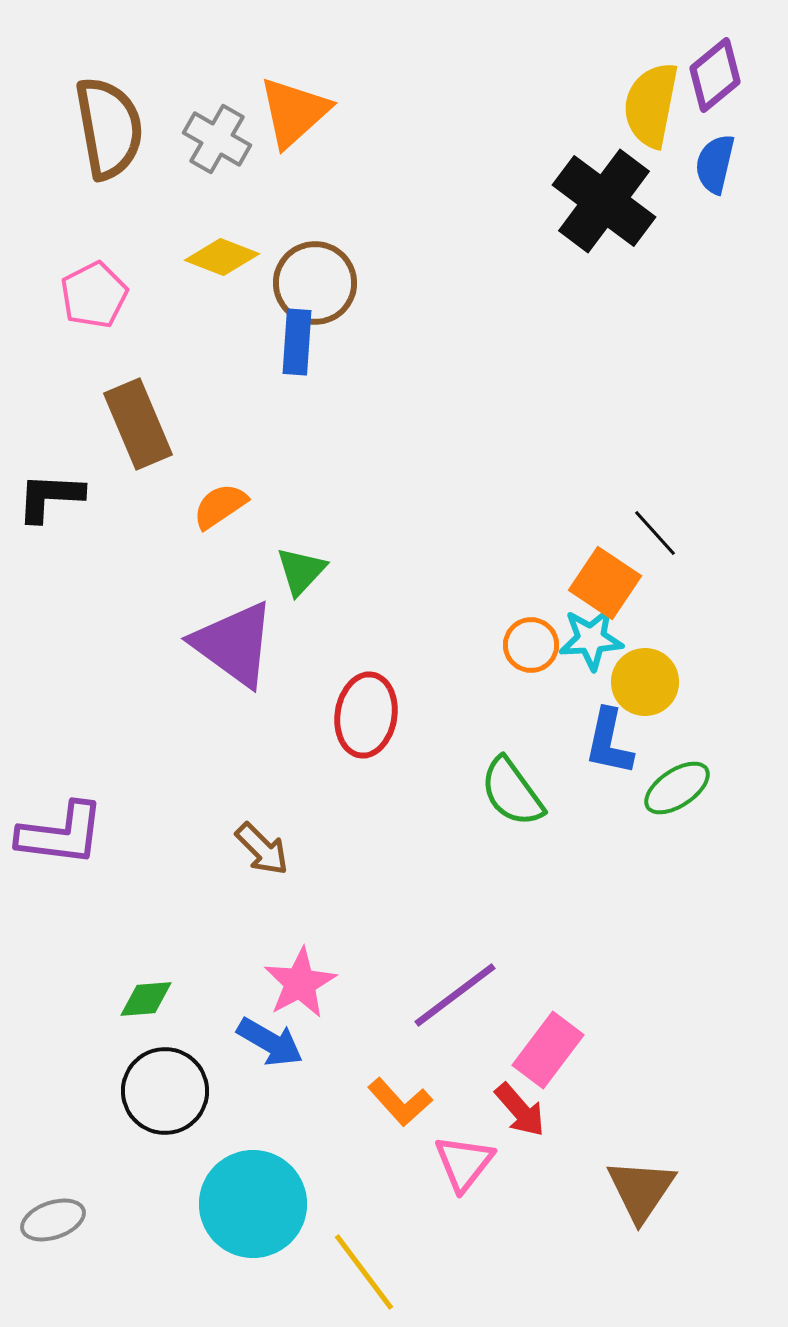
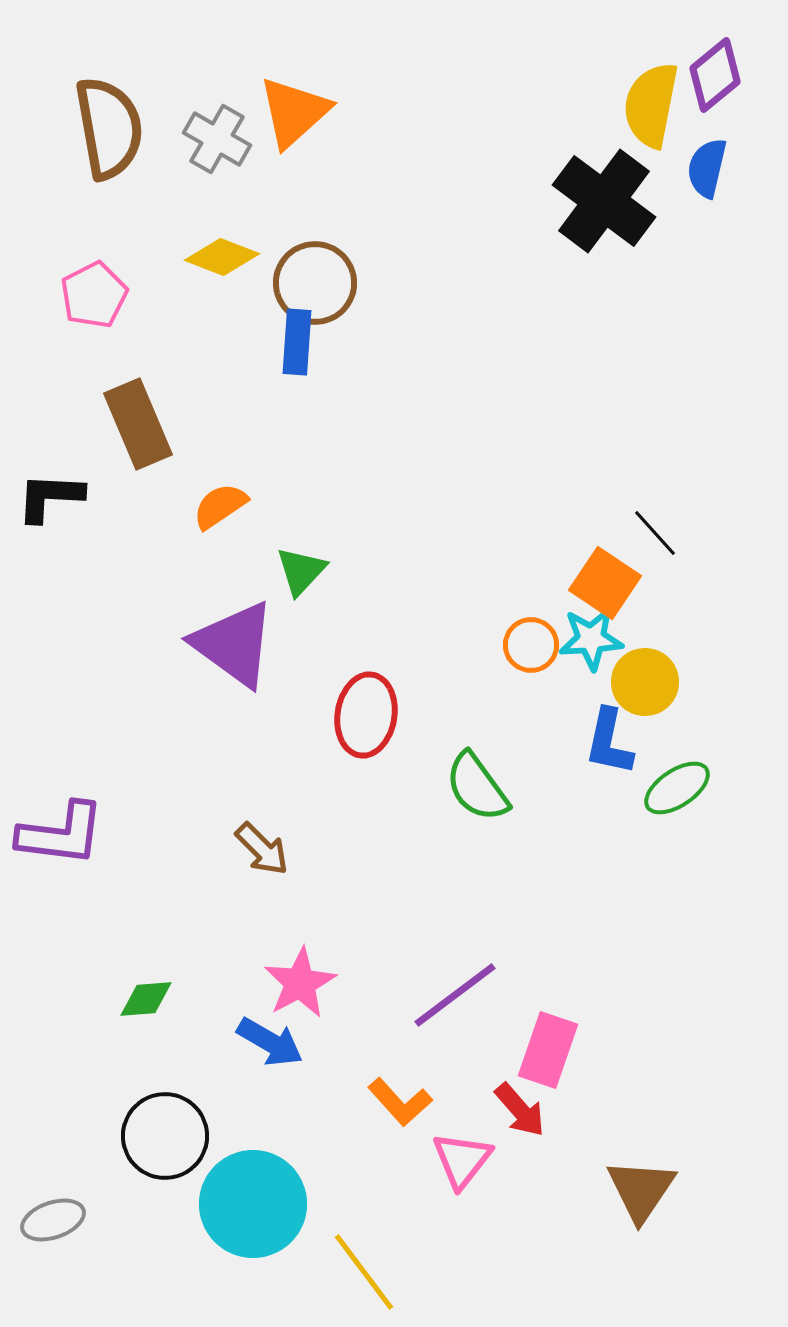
blue semicircle: moved 8 px left, 4 px down
green semicircle: moved 35 px left, 5 px up
pink rectangle: rotated 18 degrees counterclockwise
black circle: moved 45 px down
pink triangle: moved 2 px left, 3 px up
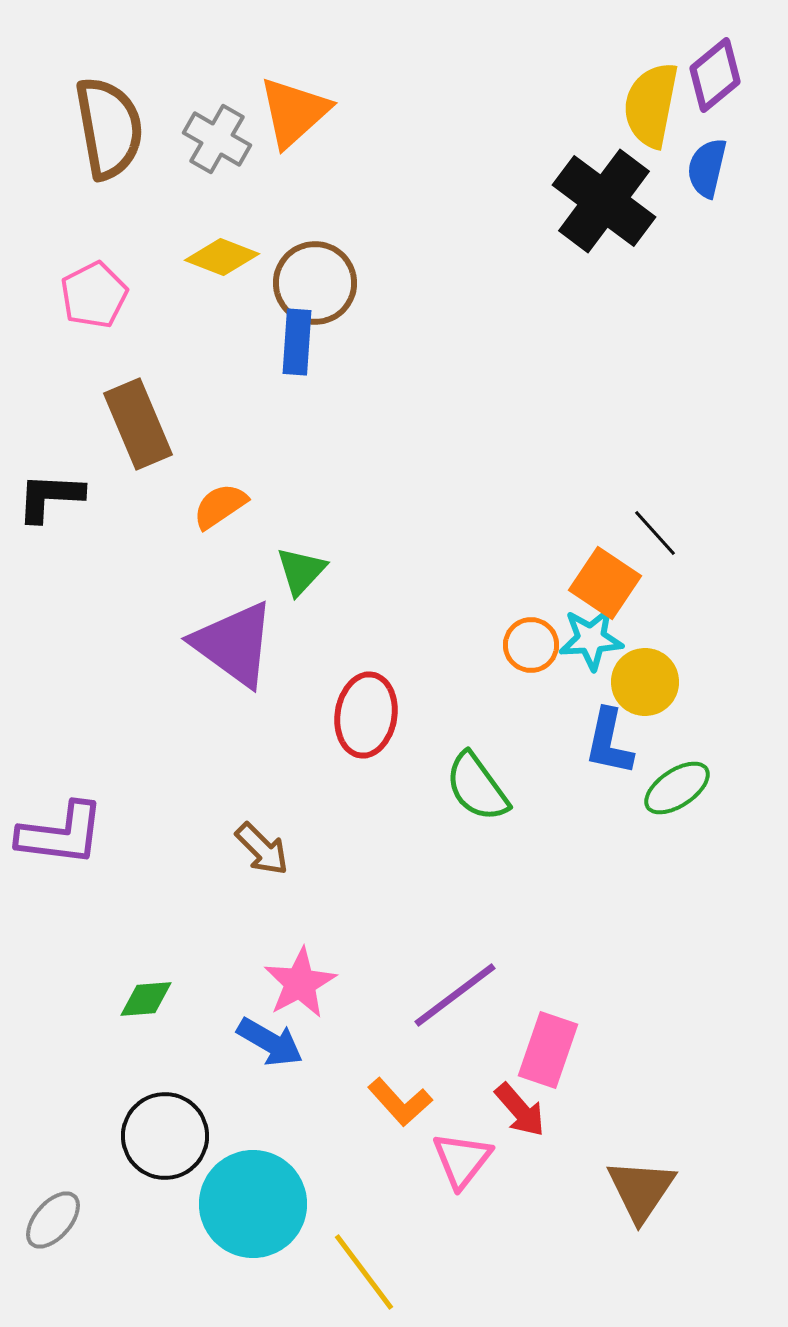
gray ellipse: rotated 30 degrees counterclockwise
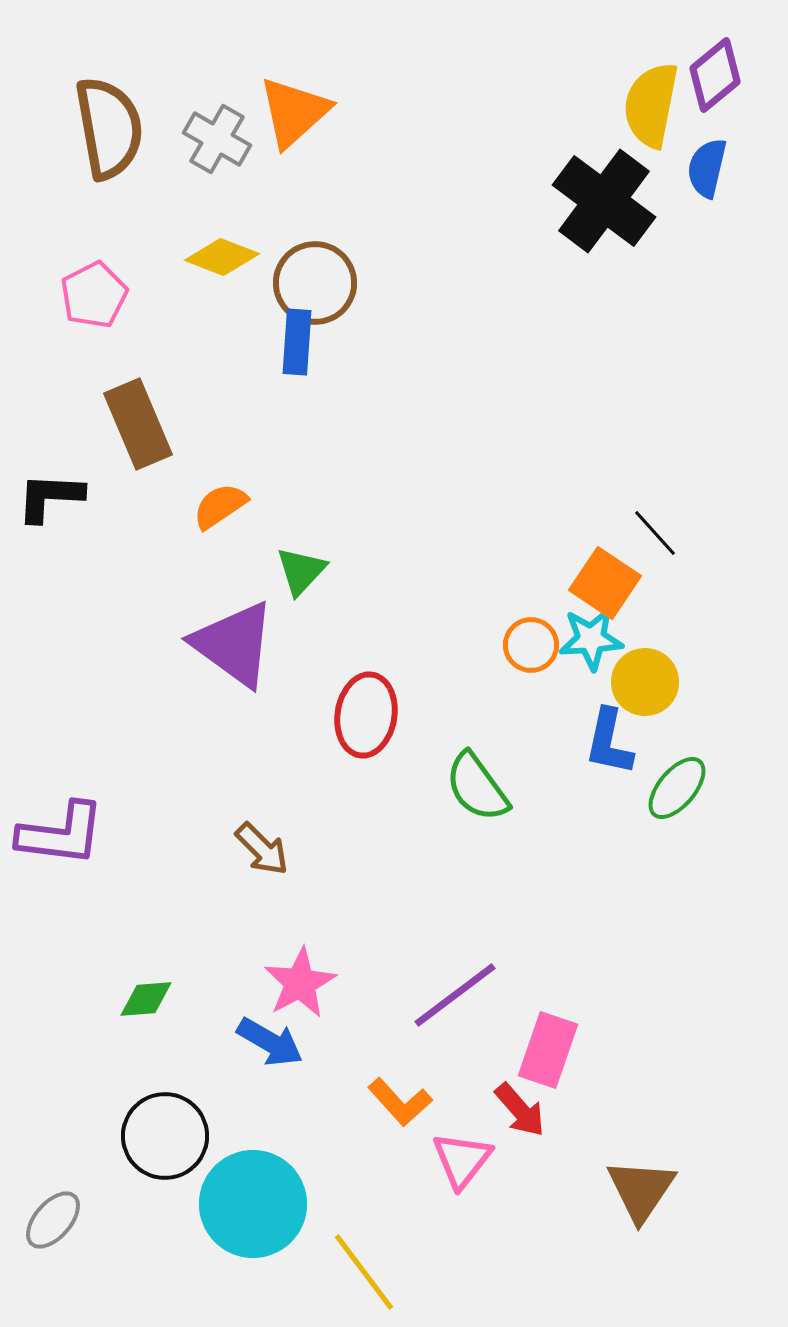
green ellipse: rotated 16 degrees counterclockwise
